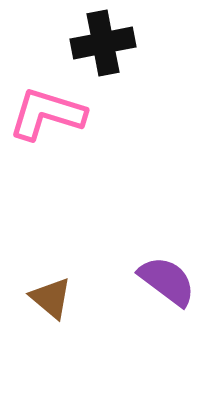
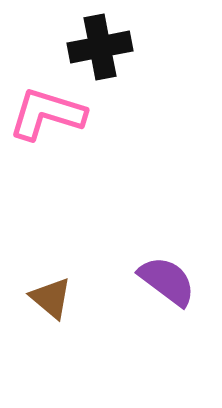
black cross: moved 3 px left, 4 px down
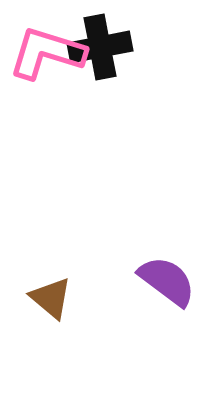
pink L-shape: moved 61 px up
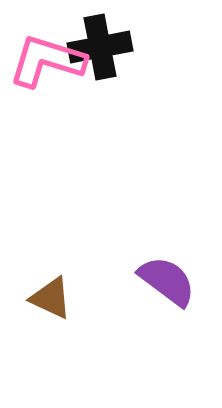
pink L-shape: moved 8 px down
brown triangle: rotated 15 degrees counterclockwise
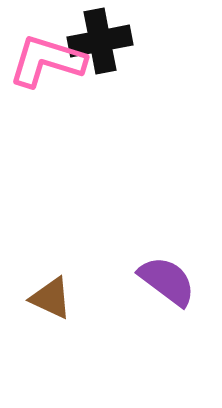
black cross: moved 6 px up
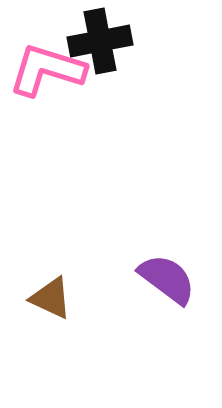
pink L-shape: moved 9 px down
purple semicircle: moved 2 px up
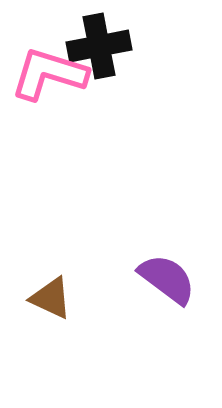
black cross: moved 1 px left, 5 px down
pink L-shape: moved 2 px right, 4 px down
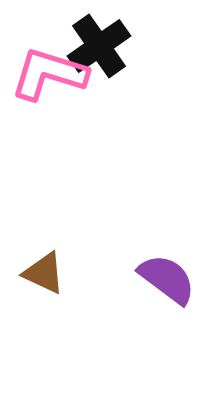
black cross: rotated 24 degrees counterclockwise
brown triangle: moved 7 px left, 25 px up
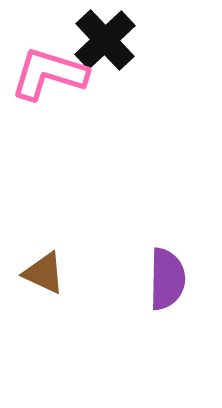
black cross: moved 6 px right, 6 px up; rotated 8 degrees counterclockwise
purple semicircle: rotated 54 degrees clockwise
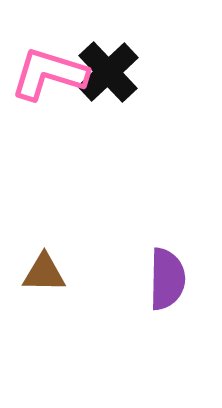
black cross: moved 3 px right, 32 px down
brown triangle: rotated 24 degrees counterclockwise
